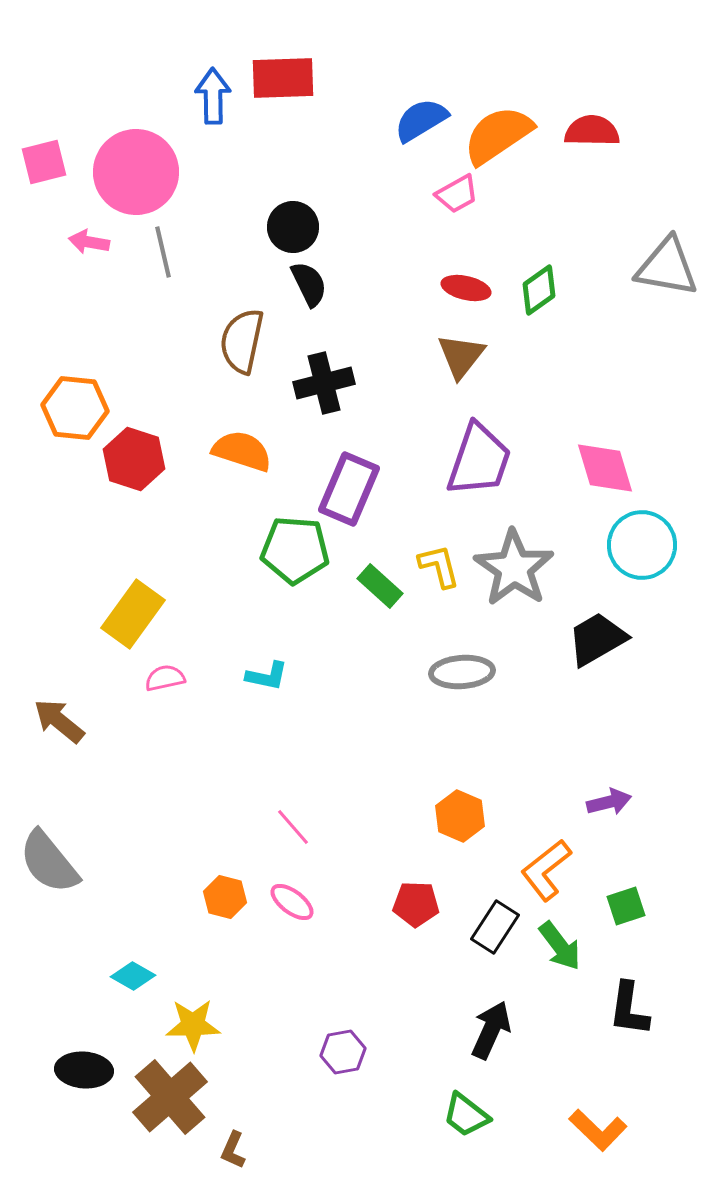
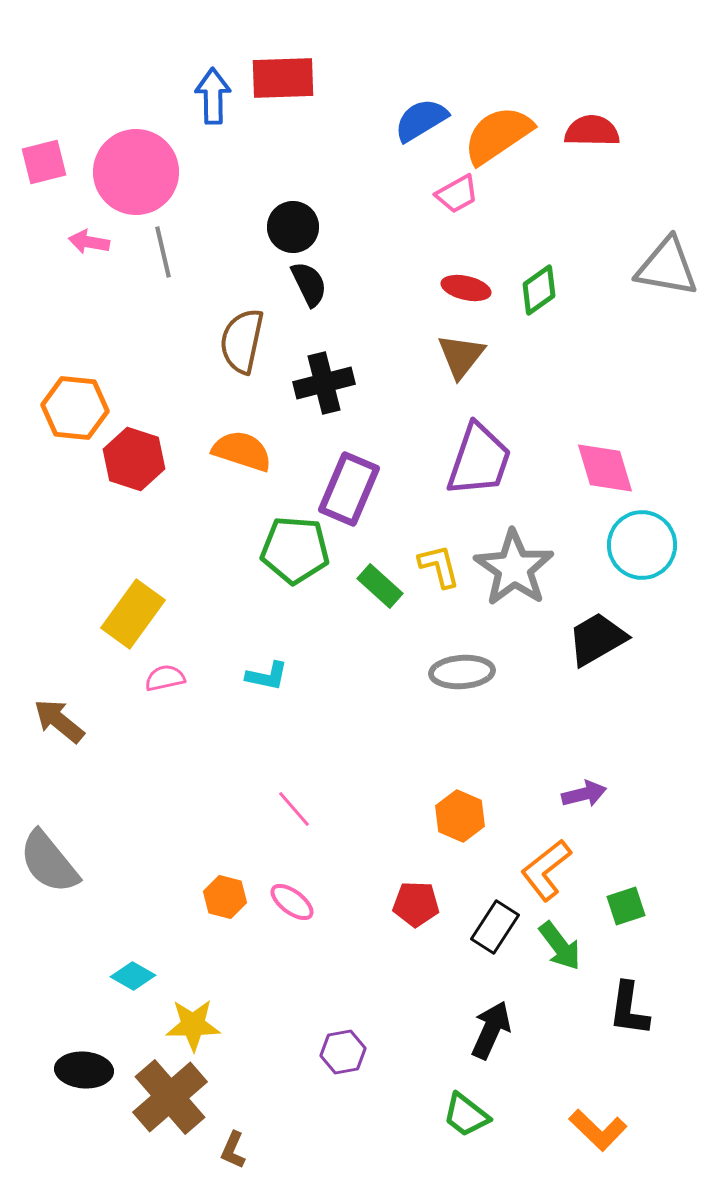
purple arrow at (609, 802): moved 25 px left, 8 px up
pink line at (293, 827): moved 1 px right, 18 px up
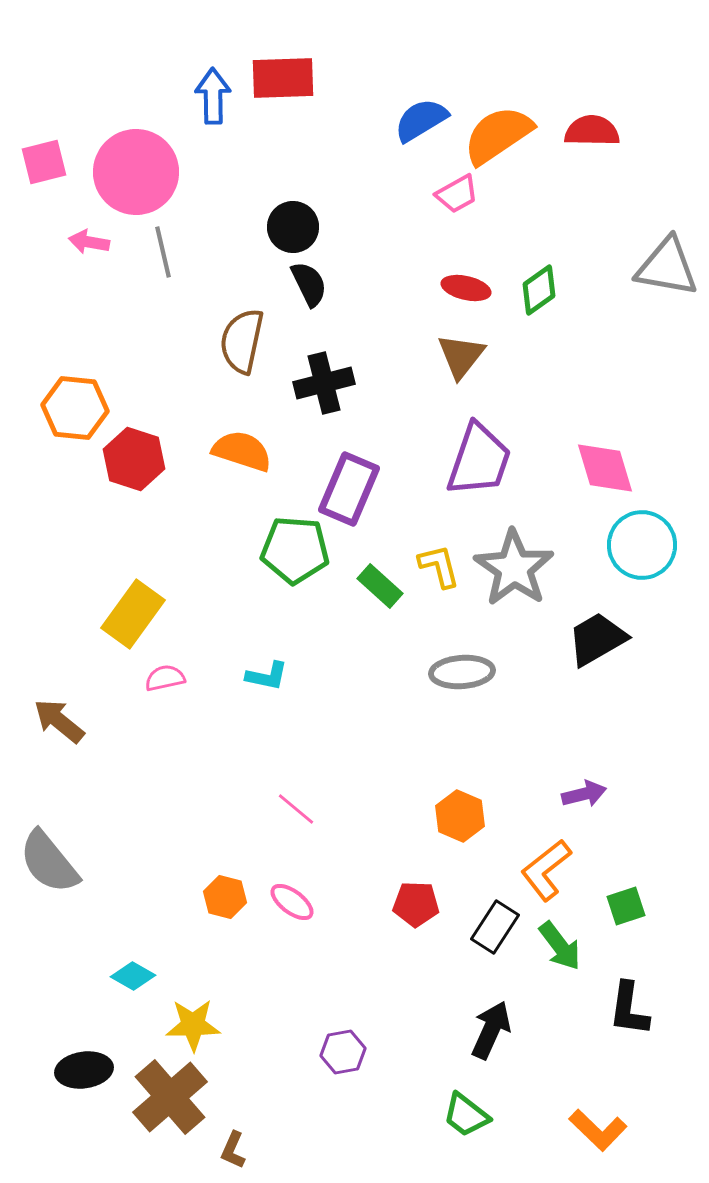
pink line at (294, 809): moved 2 px right; rotated 9 degrees counterclockwise
black ellipse at (84, 1070): rotated 12 degrees counterclockwise
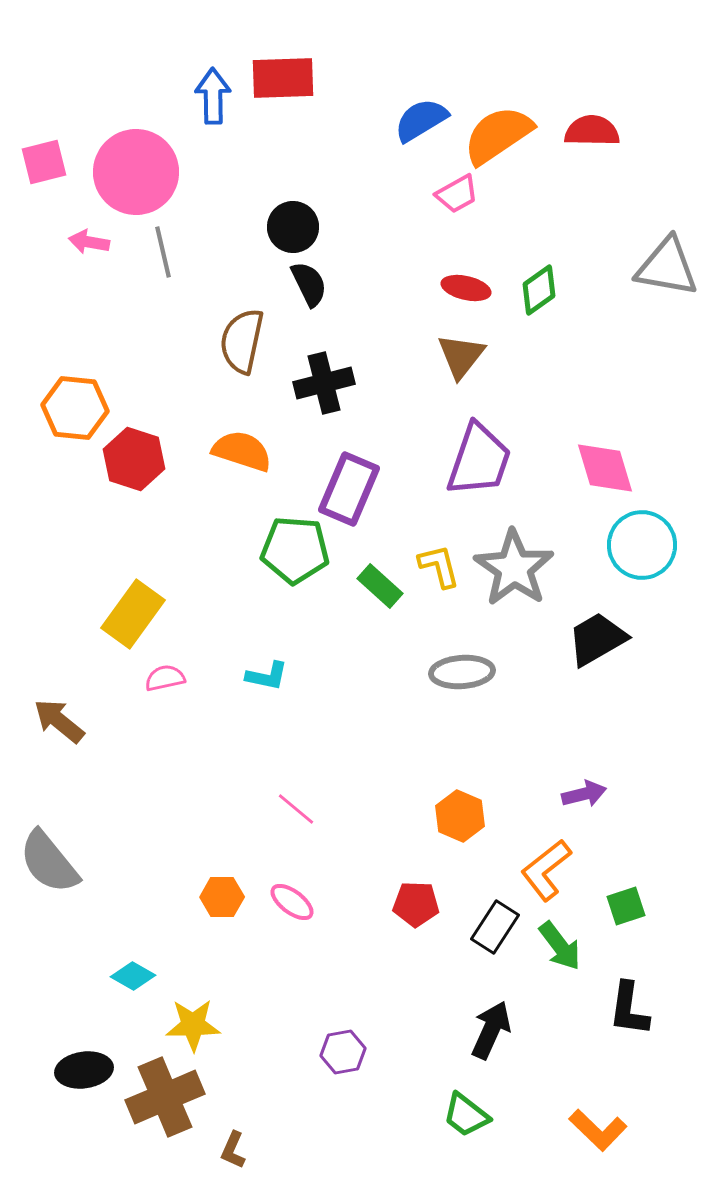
orange hexagon at (225, 897): moved 3 px left; rotated 15 degrees counterclockwise
brown cross at (170, 1097): moved 5 px left; rotated 18 degrees clockwise
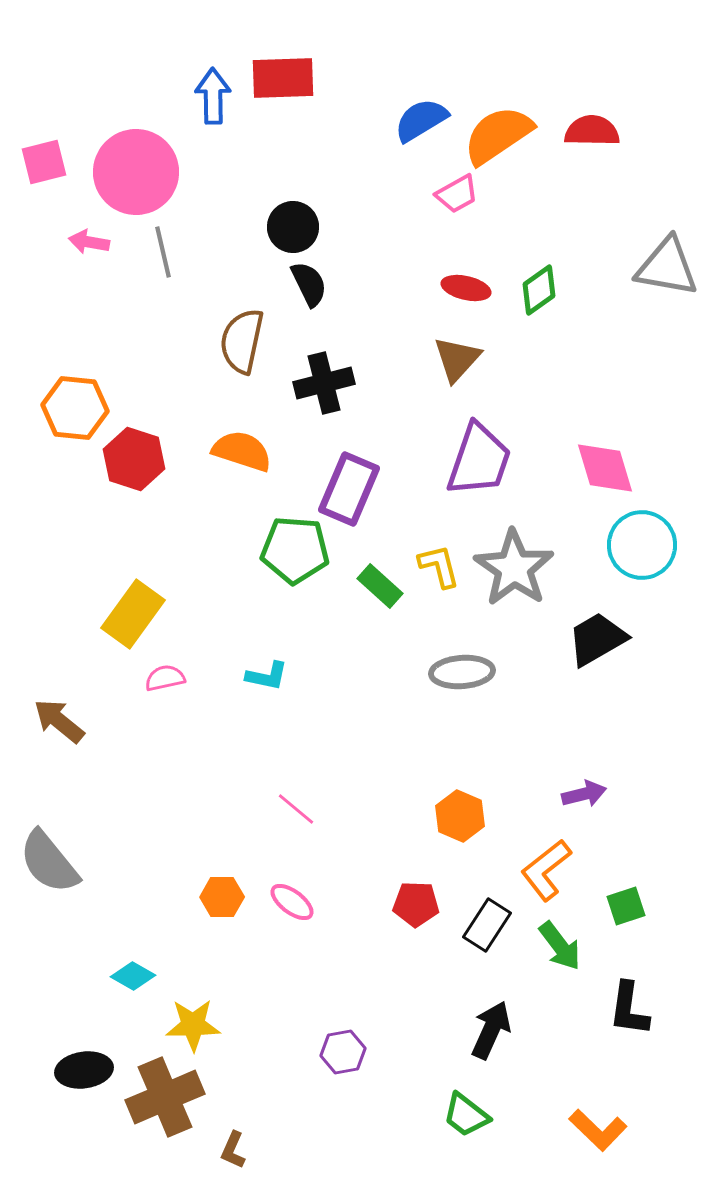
brown triangle at (461, 356): moved 4 px left, 3 px down; rotated 4 degrees clockwise
black rectangle at (495, 927): moved 8 px left, 2 px up
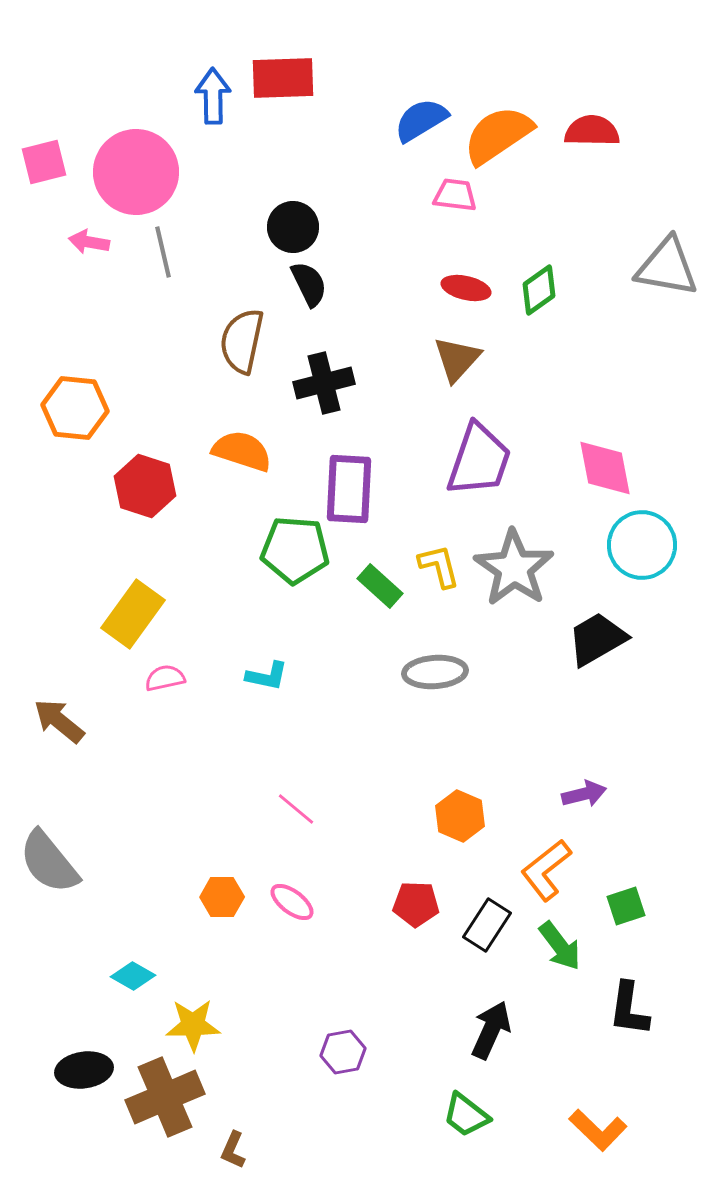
pink trapezoid at (457, 194): moved 2 px left, 1 px down; rotated 144 degrees counterclockwise
red hexagon at (134, 459): moved 11 px right, 27 px down
pink diamond at (605, 468): rotated 6 degrees clockwise
purple rectangle at (349, 489): rotated 20 degrees counterclockwise
gray ellipse at (462, 672): moved 27 px left
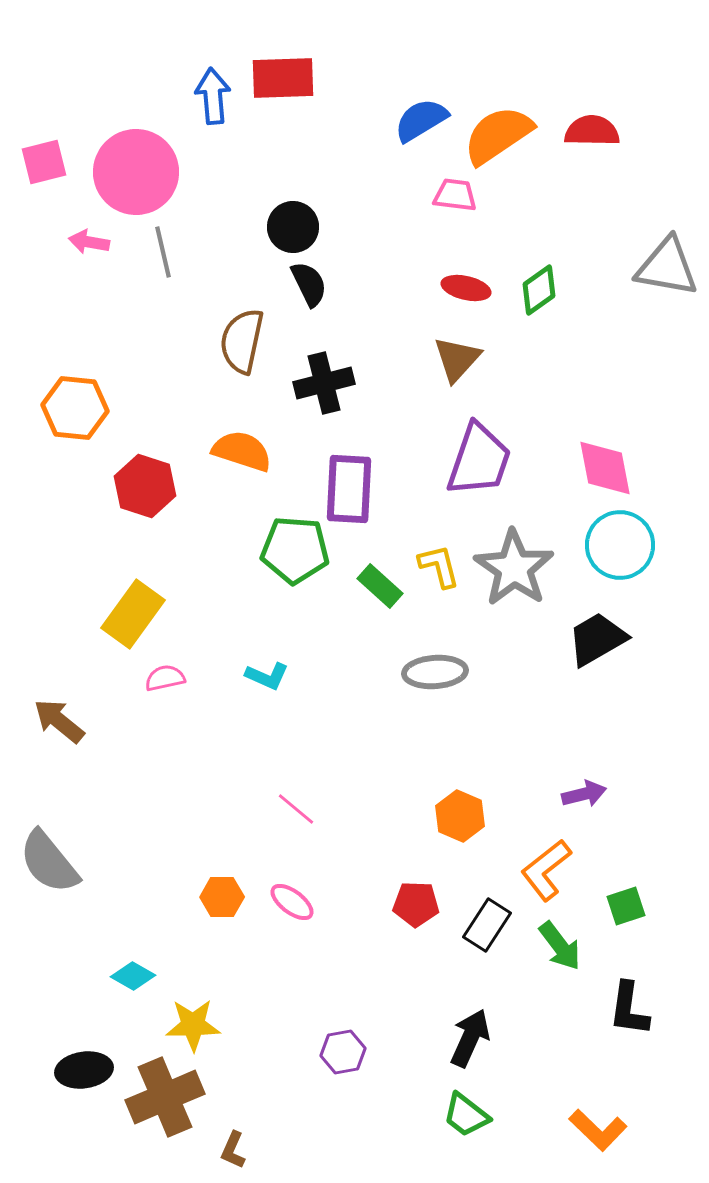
blue arrow at (213, 96): rotated 4 degrees counterclockwise
cyan circle at (642, 545): moved 22 px left
cyan L-shape at (267, 676): rotated 12 degrees clockwise
black arrow at (491, 1030): moved 21 px left, 8 px down
